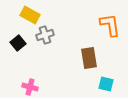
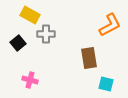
orange L-shape: rotated 70 degrees clockwise
gray cross: moved 1 px right, 1 px up; rotated 18 degrees clockwise
pink cross: moved 7 px up
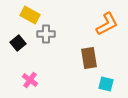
orange L-shape: moved 3 px left, 1 px up
pink cross: rotated 21 degrees clockwise
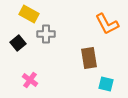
yellow rectangle: moved 1 px left, 1 px up
orange L-shape: rotated 90 degrees clockwise
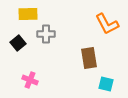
yellow rectangle: moved 1 px left; rotated 30 degrees counterclockwise
pink cross: rotated 14 degrees counterclockwise
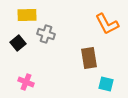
yellow rectangle: moved 1 px left, 1 px down
gray cross: rotated 18 degrees clockwise
pink cross: moved 4 px left, 2 px down
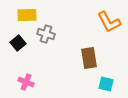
orange L-shape: moved 2 px right, 2 px up
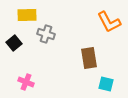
black square: moved 4 px left
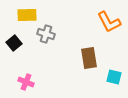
cyan square: moved 8 px right, 7 px up
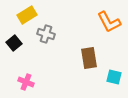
yellow rectangle: rotated 30 degrees counterclockwise
